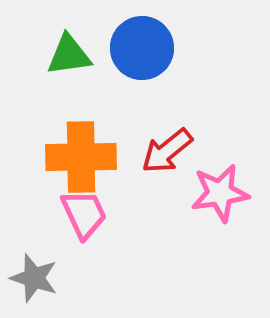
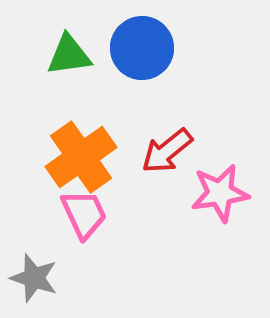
orange cross: rotated 34 degrees counterclockwise
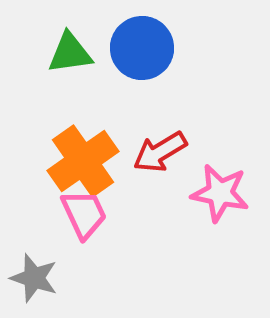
green triangle: moved 1 px right, 2 px up
red arrow: moved 7 px left, 1 px down; rotated 8 degrees clockwise
orange cross: moved 2 px right, 4 px down
pink star: rotated 20 degrees clockwise
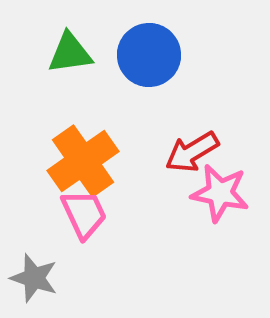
blue circle: moved 7 px right, 7 px down
red arrow: moved 32 px right
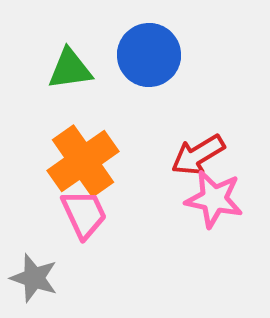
green triangle: moved 16 px down
red arrow: moved 6 px right, 3 px down
pink star: moved 6 px left, 6 px down
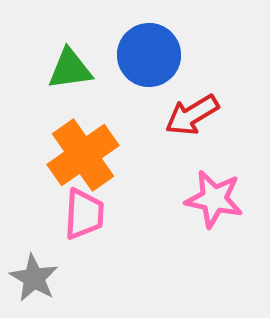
red arrow: moved 6 px left, 40 px up
orange cross: moved 6 px up
pink trapezoid: rotated 28 degrees clockwise
gray star: rotated 12 degrees clockwise
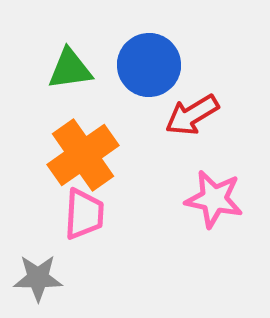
blue circle: moved 10 px down
gray star: moved 4 px right; rotated 30 degrees counterclockwise
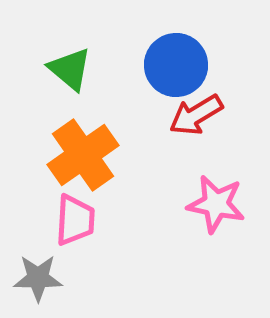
blue circle: moved 27 px right
green triangle: rotated 48 degrees clockwise
red arrow: moved 4 px right
pink star: moved 2 px right, 5 px down
pink trapezoid: moved 9 px left, 6 px down
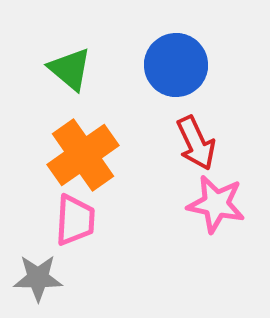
red arrow: moved 28 px down; rotated 84 degrees counterclockwise
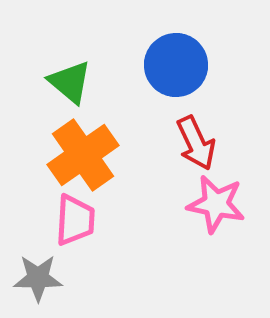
green triangle: moved 13 px down
